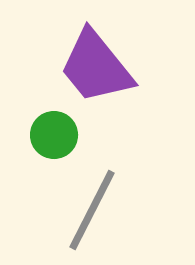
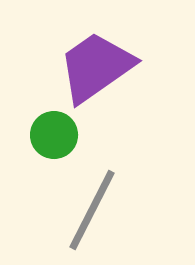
purple trapezoid: rotated 94 degrees clockwise
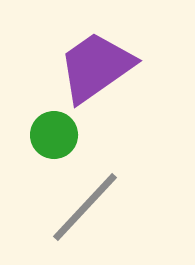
gray line: moved 7 px left, 3 px up; rotated 16 degrees clockwise
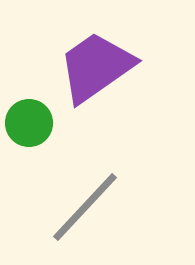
green circle: moved 25 px left, 12 px up
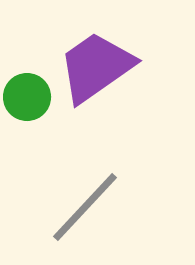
green circle: moved 2 px left, 26 px up
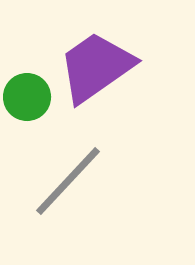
gray line: moved 17 px left, 26 px up
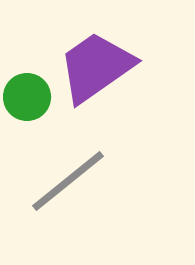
gray line: rotated 8 degrees clockwise
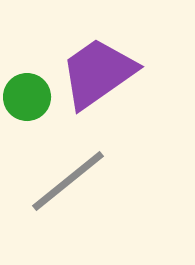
purple trapezoid: moved 2 px right, 6 px down
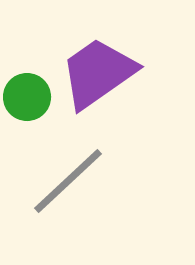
gray line: rotated 4 degrees counterclockwise
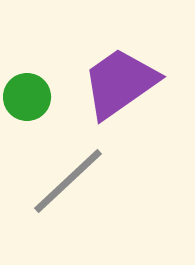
purple trapezoid: moved 22 px right, 10 px down
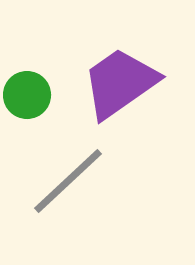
green circle: moved 2 px up
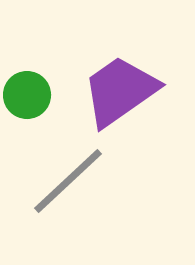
purple trapezoid: moved 8 px down
